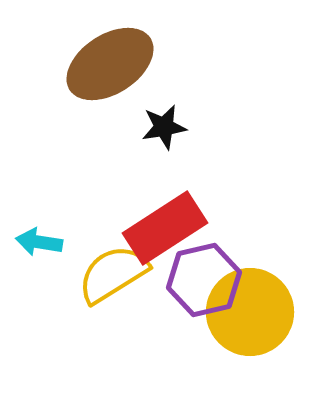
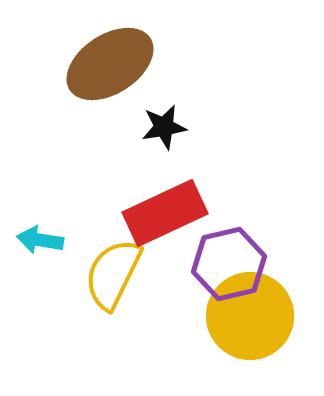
red rectangle: moved 15 px up; rotated 8 degrees clockwise
cyan arrow: moved 1 px right, 2 px up
yellow semicircle: rotated 32 degrees counterclockwise
purple hexagon: moved 25 px right, 16 px up
yellow circle: moved 4 px down
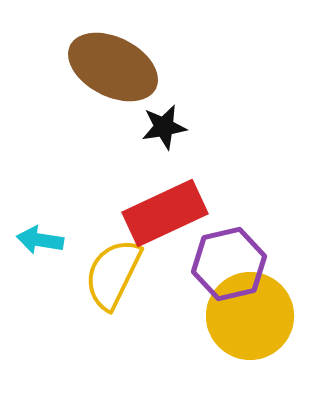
brown ellipse: moved 3 px right, 3 px down; rotated 60 degrees clockwise
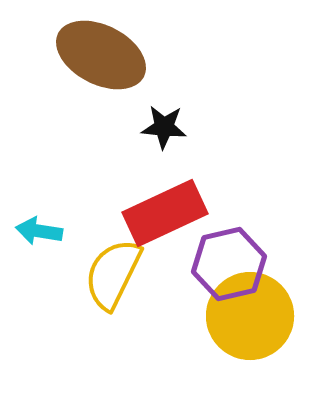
brown ellipse: moved 12 px left, 12 px up
black star: rotated 15 degrees clockwise
cyan arrow: moved 1 px left, 9 px up
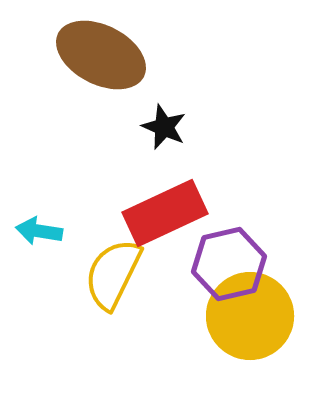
black star: rotated 18 degrees clockwise
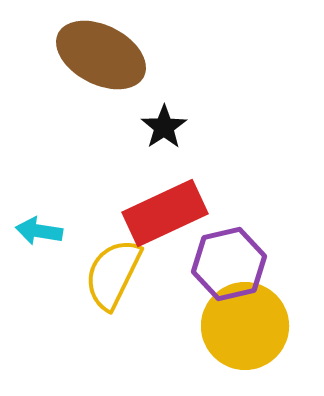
black star: rotated 15 degrees clockwise
yellow circle: moved 5 px left, 10 px down
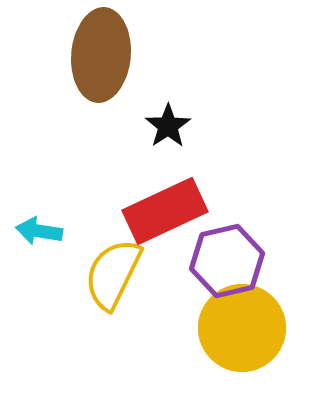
brown ellipse: rotated 68 degrees clockwise
black star: moved 4 px right, 1 px up
red rectangle: moved 2 px up
purple hexagon: moved 2 px left, 3 px up
yellow circle: moved 3 px left, 2 px down
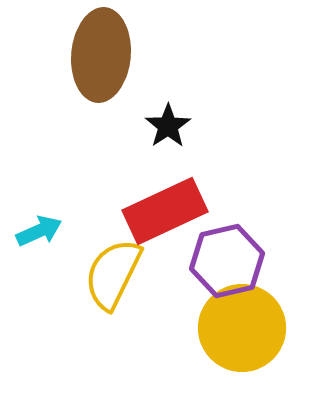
cyan arrow: rotated 147 degrees clockwise
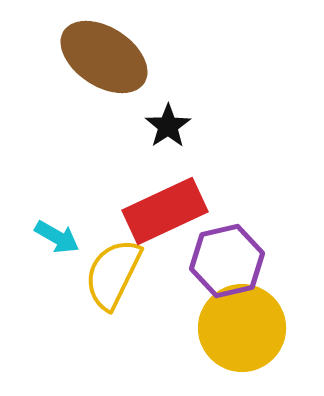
brown ellipse: moved 3 px right, 2 px down; rotated 62 degrees counterclockwise
cyan arrow: moved 18 px right, 6 px down; rotated 54 degrees clockwise
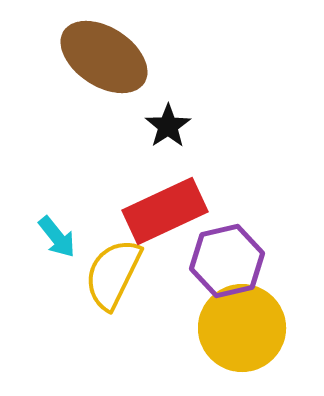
cyan arrow: rotated 21 degrees clockwise
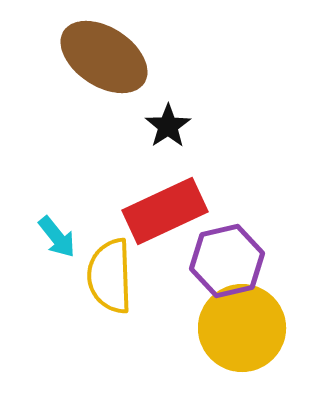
yellow semicircle: moved 3 px left, 2 px down; rotated 28 degrees counterclockwise
